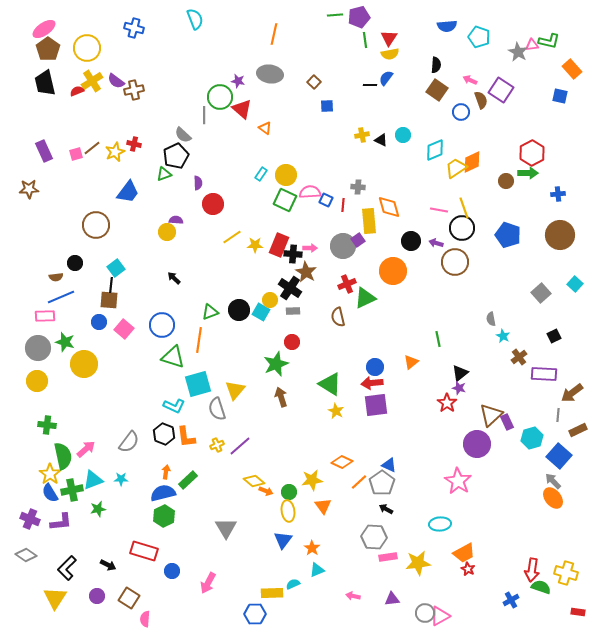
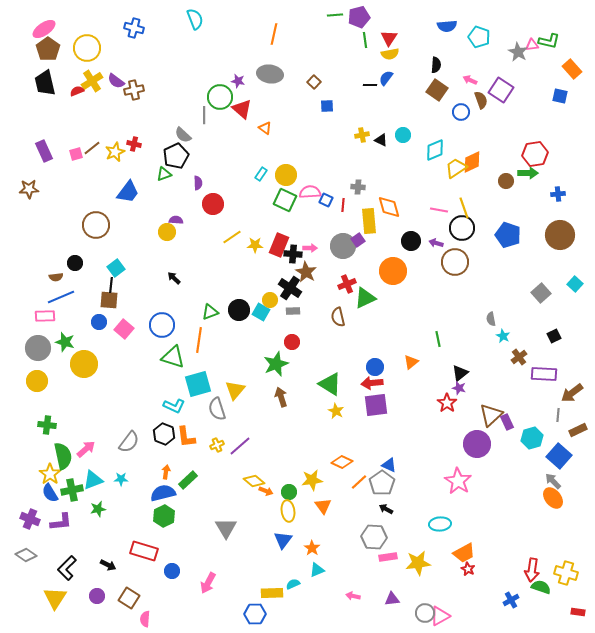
red hexagon at (532, 153): moved 3 px right, 1 px down; rotated 20 degrees clockwise
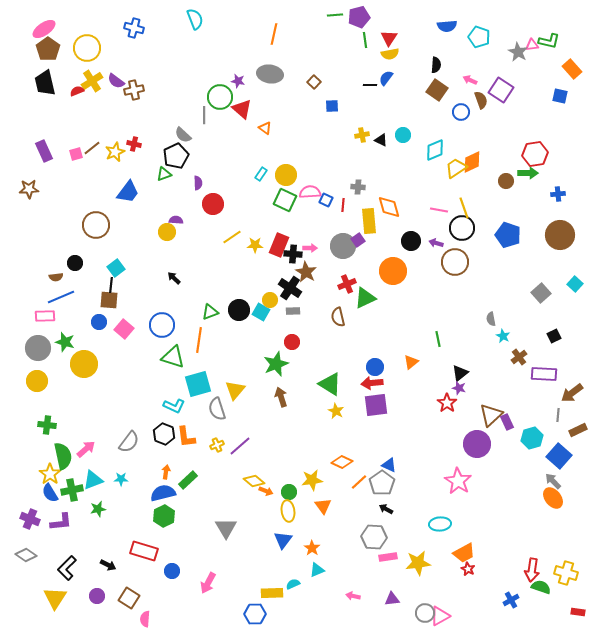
blue square at (327, 106): moved 5 px right
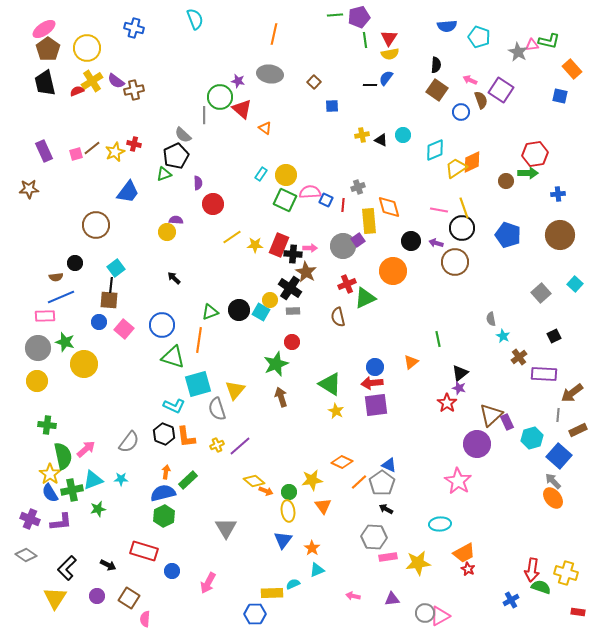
gray cross at (358, 187): rotated 24 degrees counterclockwise
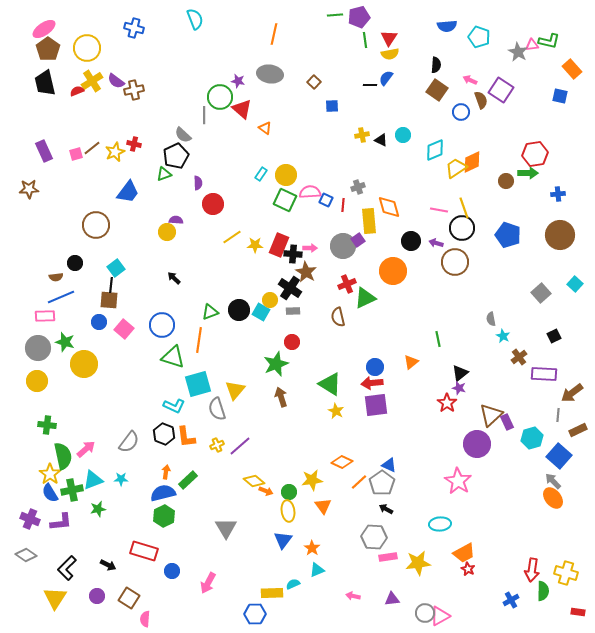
green semicircle at (541, 587): moved 2 px right, 4 px down; rotated 72 degrees clockwise
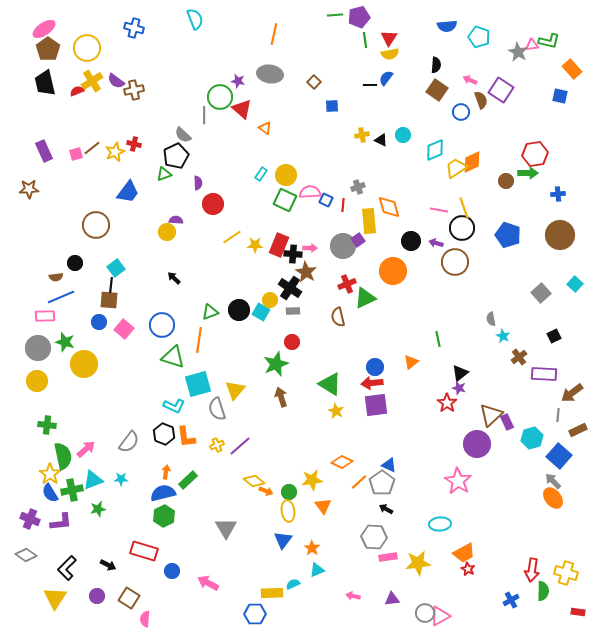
pink arrow at (208, 583): rotated 90 degrees clockwise
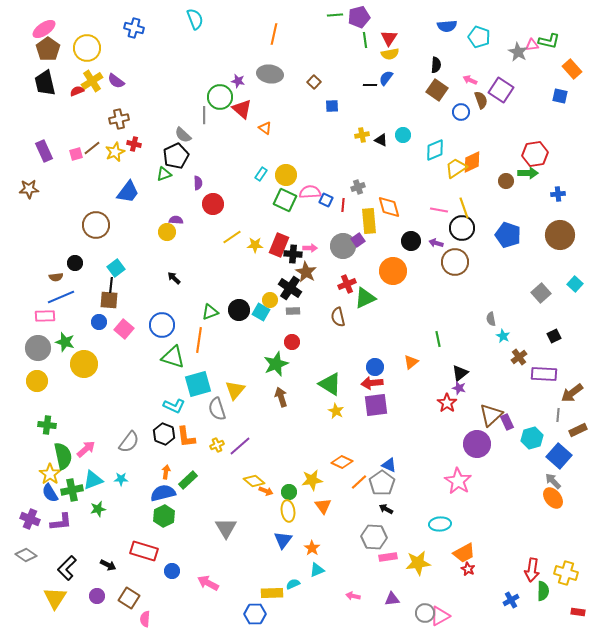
brown cross at (134, 90): moved 15 px left, 29 px down
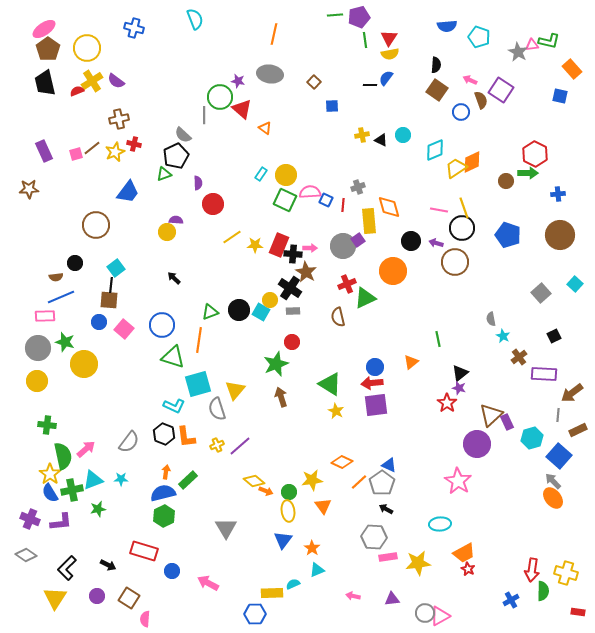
red hexagon at (535, 154): rotated 25 degrees counterclockwise
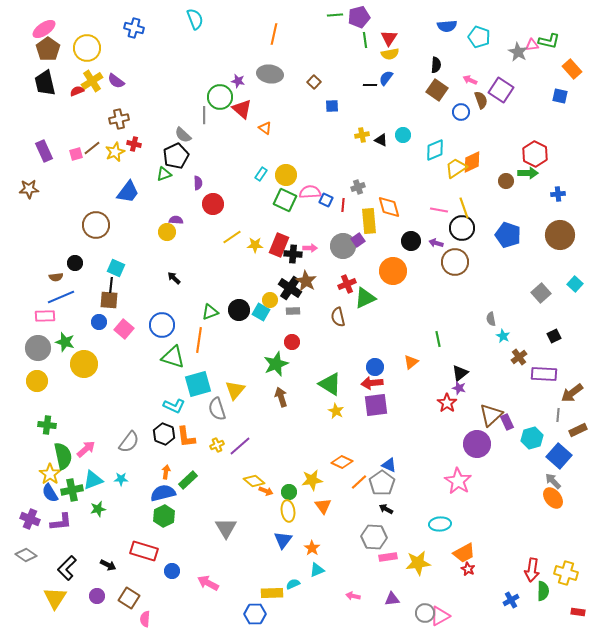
cyan square at (116, 268): rotated 30 degrees counterclockwise
brown star at (306, 272): moved 9 px down
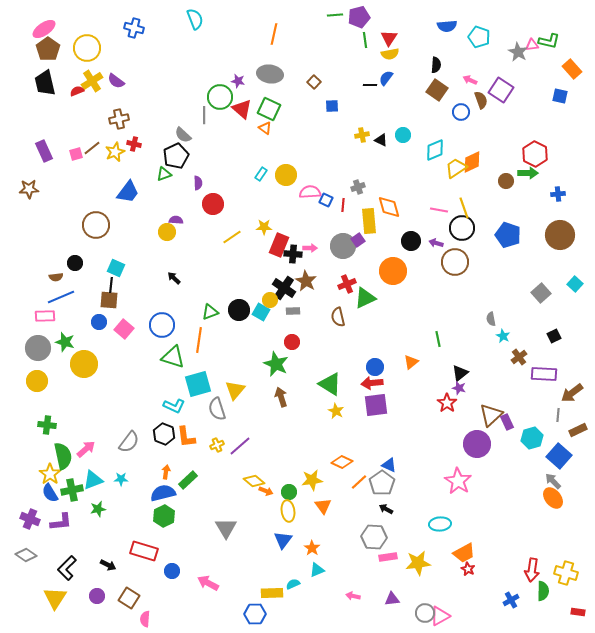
green square at (285, 200): moved 16 px left, 91 px up
yellow star at (255, 245): moved 9 px right, 18 px up
black cross at (290, 288): moved 6 px left
green star at (276, 364): rotated 25 degrees counterclockwise
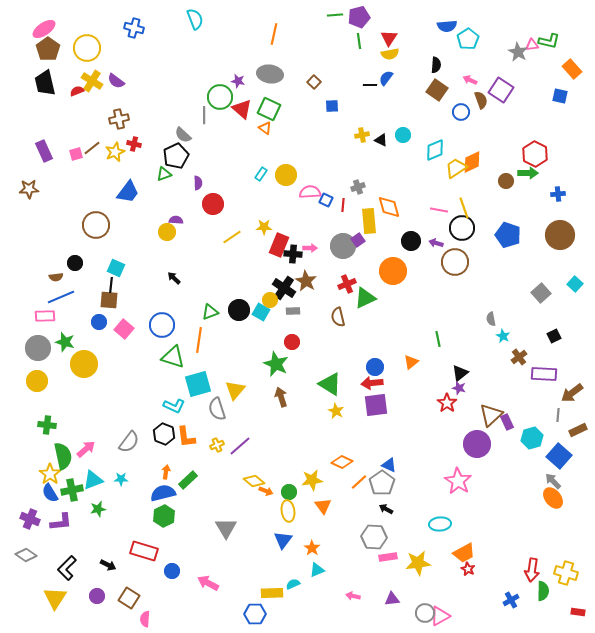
cyan pentagon at (479, 37): moved 11 px left, 2 px down; rotated 20 degrees clockwise
green line at (365, 40): moved 6 px left, 1 px down
yellow cross at (92, 81): rotated 25 degrees counterclockwise
